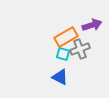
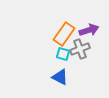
purple arrow: moved 3 px left, 5 px down
orange rectangle: moved 2 px left, 3 px up; rotated 25 degrees counterclockwise
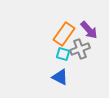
purple arrow: rotated 66 degrees clockwise
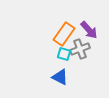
cyan square: moved 1 px right
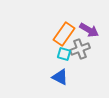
purple arrow: rotated 18 degrees counterclockwise
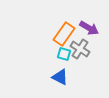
purple arrow: moved 2 px up
gray cross: rotated 36 degrees counterclockwise
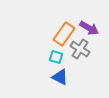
cyan square: moved 8 px left, 3 px down
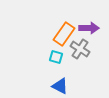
purple arrow: rotated 30 degrees counterclockwise
blue triangle: moved 9 px down
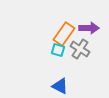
cyan square: moved 2 px right, 7 px up
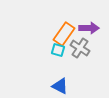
gray cross: moved 1 px up
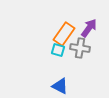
purple arrow: rotated 54 degrees counterclockwise
gray cross: rotated 24 degrees counterclockwise
